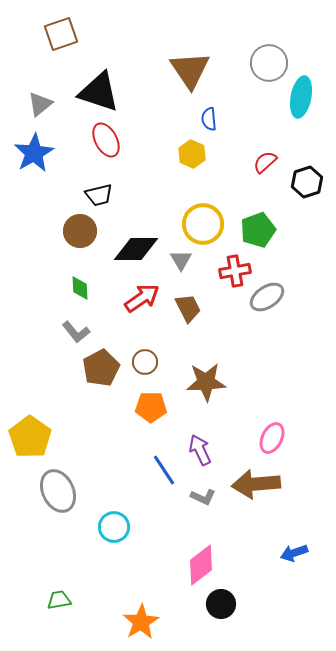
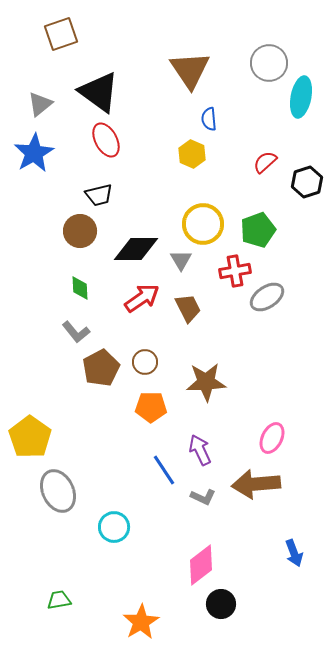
black triangle at (99, 92): rotated 18 degrees clockwise
blue arrow at (294, 553): rotated 92 degrees counterclockwise
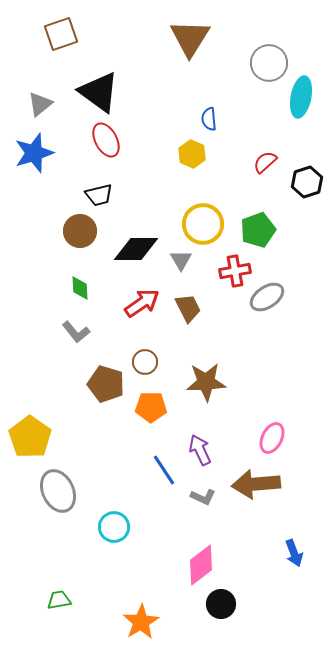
brown triangle at (190, 70): moved 32 px up; rotated 6 degrees clockwise
blue star at (34, 153): rotated 12 degrees clockwise
red arrow at (142, 298): moved 5 px down
brown pentagon at (101, 368): moved 5 px right, 16 px down; rotated 27 degrees counterclockwise
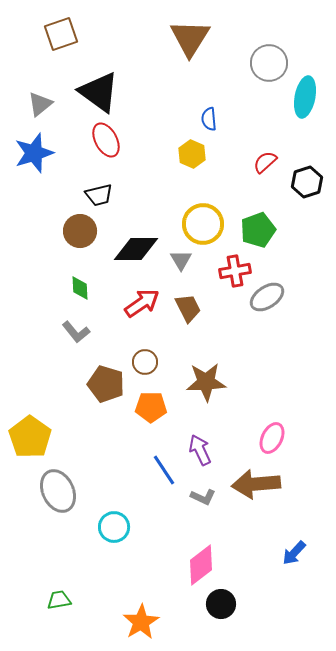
cyan ellipse at (301, 97): moved 4 px right
blue arrow at (294, 553): rotated 64 degrees clockwise
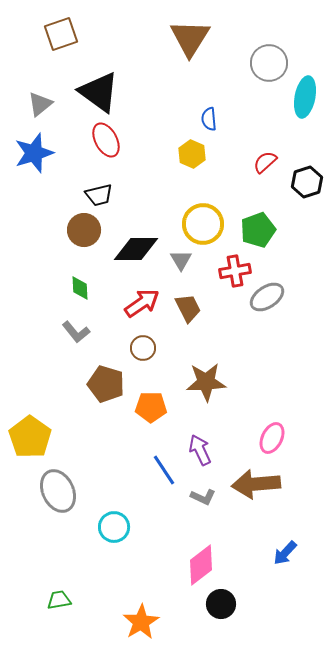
brown circle at (80, 231): moved 4 px right, 1 px up
brown circle at (145, 362): moved 2 px left, 14 px up
blue arrow at (294, 553): moved 9 px left
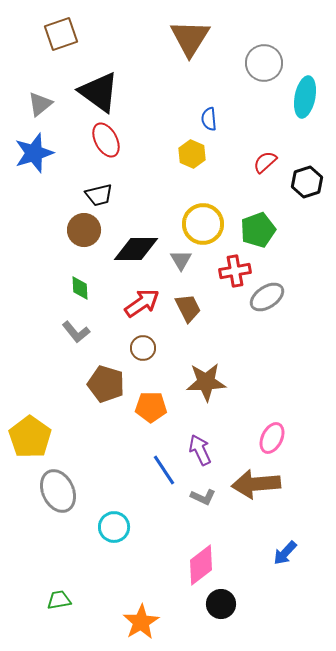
gray circle at (269, 63): moved 5 px left
